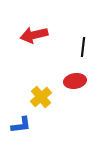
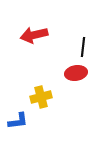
red ellipse: moved 1 px right, 8 px up
yellow cross: rotated 25 degrees clockwise
blue L-shape: moved 3 px left, 4 px up
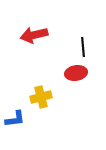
black line: rotated 12 degrees counterclockwise
blue L-shape: moved 3 px left, 2 px up
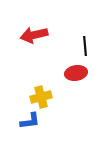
black line: moved 2 px right, 1 px up
blue L-shape: moved 15 px right, 2 px down
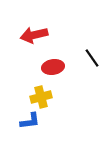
black line: moved 7 px right, 12 px down; rotated 30 degrees counterclockwise
red ellipse: moved 23 px left, 6 px up
